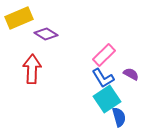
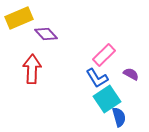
purple diamond: rotated 15 degrees clockwise
blue L-shape: moved 6 px left
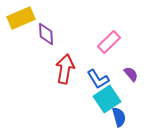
yellow rectangle: moved 2 px right
purple diamond: rotated 40 degrees clockwise
pink rectangle: moved 5 px right, 13 px up
red arrow: moved 33 px right; rotated 8 degrees clockwise
purple semicircle: rotated 21 degrees clockwise
blue L-shape: moved 1 px right, 1 px down
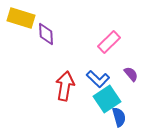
yellow rectangle: rotated 40 degrees clockwise
red arrow: moved 17 px down
blue L-shape: rotated 15 degrees counterclockwise
